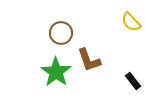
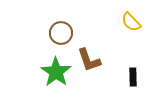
black rectangle: moved 4 px up; rotated 36 degrees clockwise
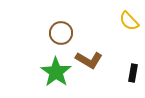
yellow semicircle: moved 2 px left, 1 px up
brown L-shape: rotated 40 degrees counterclockwise
black rectangle: moved 4 px up; rotated 12 degrees clockwise
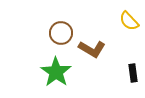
brown L-shape: moved 3 px right, 11 px up
black rectangle: rotated 18 degrees counterclockwise
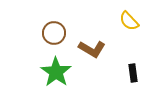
brown circle: moved 7 px left
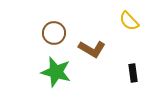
green star: rotated 20 degrees counterclockwise
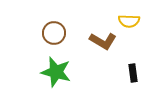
yellow semicircle: rotated 45 degrees counterclockwise
brown L-shape: moved 11 px right, 8 px up
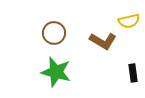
yellow semicircle: rotated 15 degrees counterclockwise
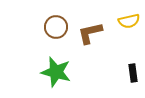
brown circle: moved 2 px right, 6 px up
brown L-shape: moved 13 px left, 8 px up; rotated 136 degrees clockwise
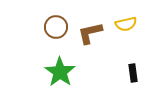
yellow semicircle: moved 3 px left, 3 px down
green star: moved 4 px right; rotated 20 degrees clockwise
